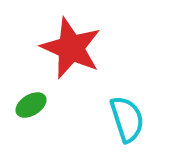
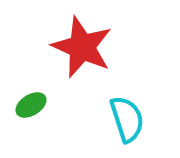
red star: moved 11 px right, 1 px up
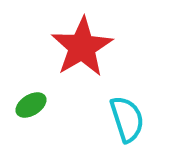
red star: rotated 18 degrees clockwise
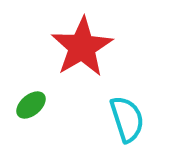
green ellipse: rotated 8 degrees counterclockwise
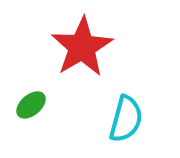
cyan semicircle: moved 1 px left; rotated 33 degrees clockwise
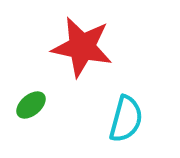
red star: rotated 30 degrees counterclockwise
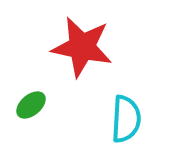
cyan semicircle: rotated 12 degrees counterclockwise
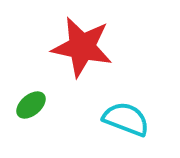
cyan semicircle: rotated 72 degrees counterclockwise
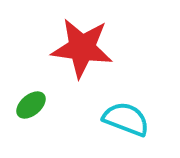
red star: moved 1 px down; rotated 4 degrees counterclockwise
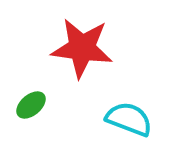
cyan semicircle: moved 3 px right
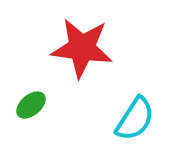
cyan semicircle: moved 6 px right; rotated 102 degrees clockwise
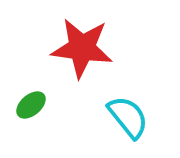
cyan semicircle: moved 7 px left, 2 px up; rotated 72 degrees counterclockwise
